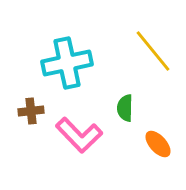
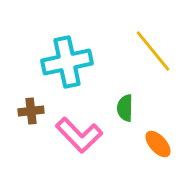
cyan cross: moved 1 px up
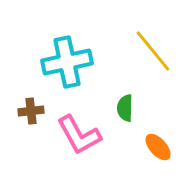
pink L-shape: rotated 15 degrees clockwise
orange ellipse: moved 3 px down
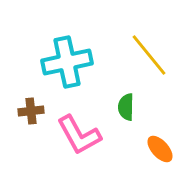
yellow line: moved 4 px left, 4 px down
green semicircle: moved 1 px right, 1 px up
orange ellipse: moved 2 px right, 2 px down
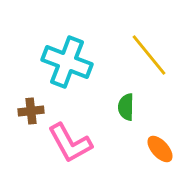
cyan cross: rotated 33 degrees clockwise
pink L-shape: moved 9 px left, 8 px down
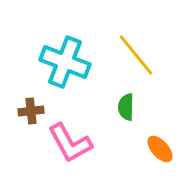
yellow line: moved 13 px left
cyan cross: moved 2 px left
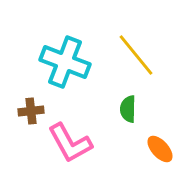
green semicircle: moved 2 px right, 2 px down
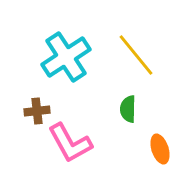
cyan cross: moved 1 px right, 5 px up; rotated 36 degrees clockwise
brown cross: moved 6 px right
orange ellipse: rotated 24 degrees clockwise
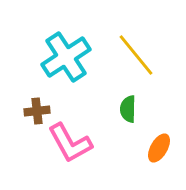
orange ellipse: moved 1 px left, 1 px up; rotated 48 degrees clockwise
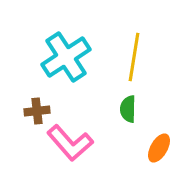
yellow line: moved 2 px left, 2 px down; rotated 48 degrees clockwise
pink L-shape: rotated 12 degrees counterclockwise
